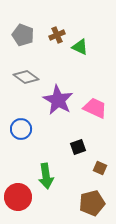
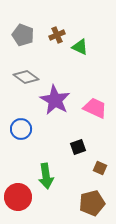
purple star: moved 3 px left
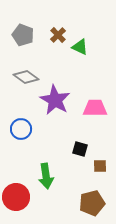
brown cross: moved 1 px right; rotated 21 degrees counterclockwise
pink trapezoid: rotated 25 degrees counterclockwise
black square: moved 2 px right, 2 px down; rotated 35 degrees clockwise
brown square: moved 2 px up; rotated 24 degrees counterclockwise
red circle: moved 2 px left
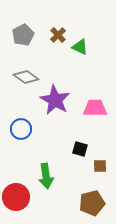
gray pentagon: rotated 25 degrees clockwise
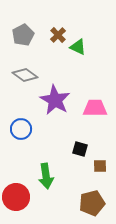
green triangle: moved 2 px left
gray diamond: moved 1 px left, 2 px up
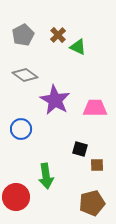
brown square: moved 3 px left, 1 px up
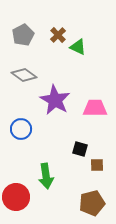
gray diamond: moved 1 px left
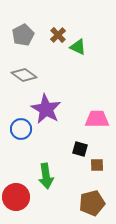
purple star: moved 9 px left, 9 px down
pink trapezoid: moved 2 px right, 11 px down
